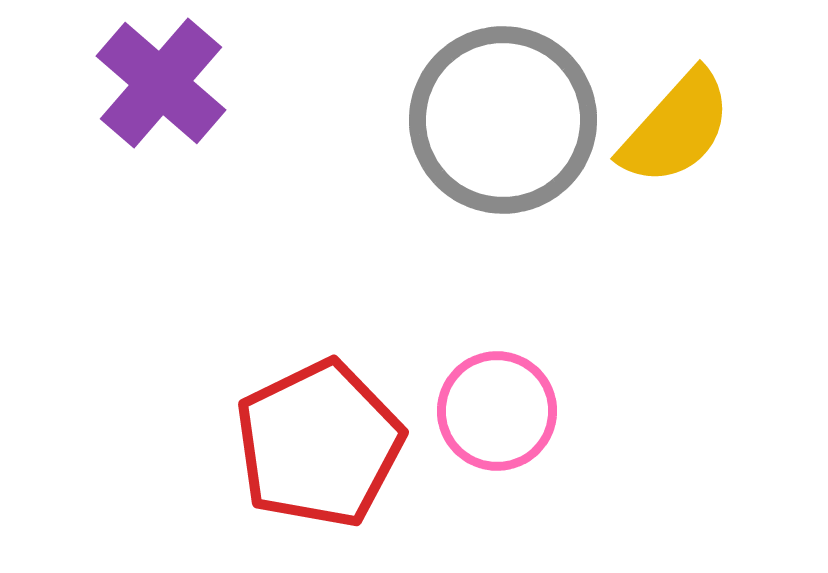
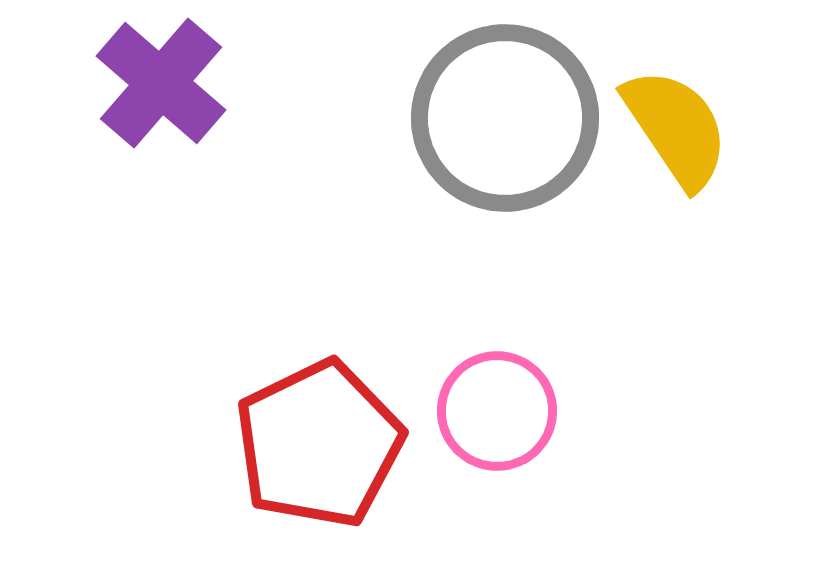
gray circle: moved 2 px right, 2 px up
yellow semicircle: rotated 76 degrees counterclockwise
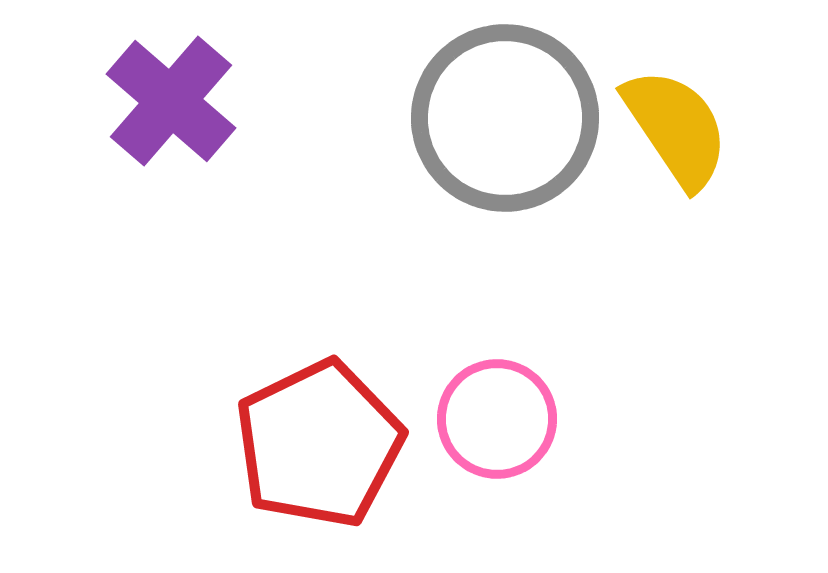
purple cross: moved 10 px right, 18 px down
pink circle: moved 8 px down
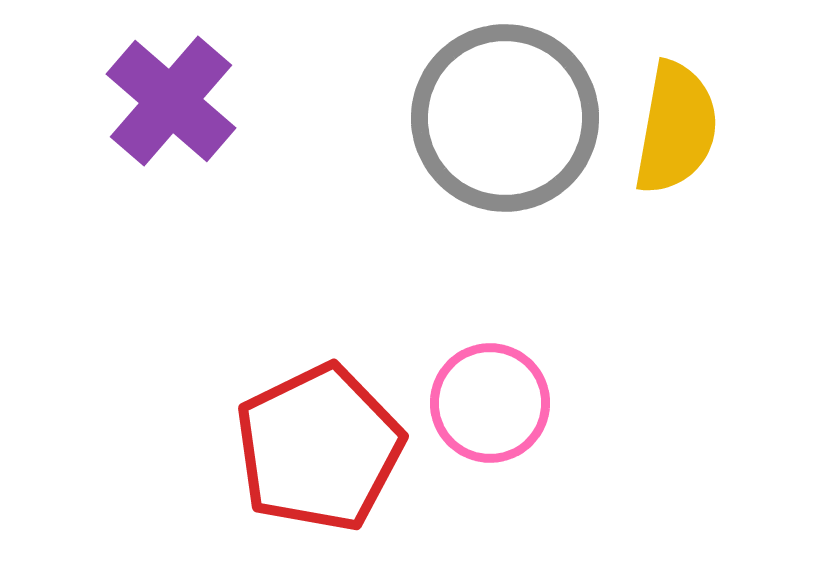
yellow semicircle: rotated 44 degrees clockwise
pink circle: moved 7 px left, 16 px up
red pentagon: moved 4 px down
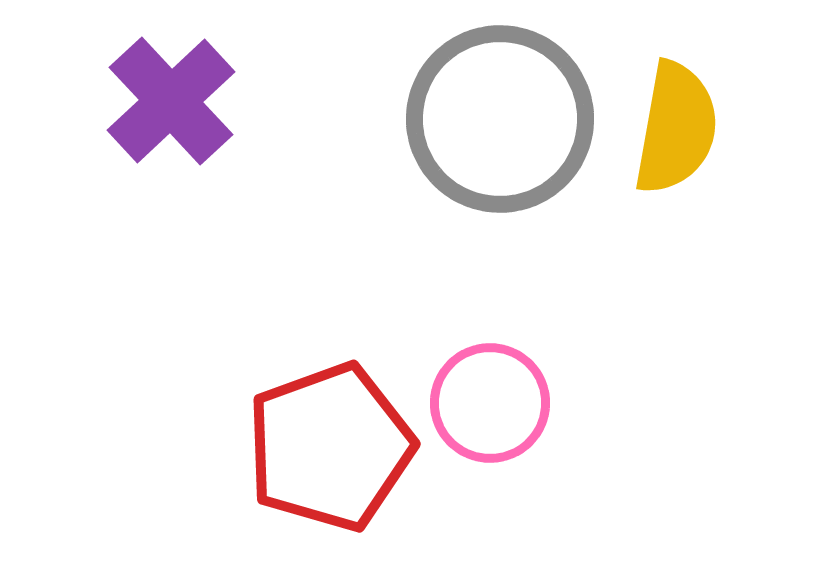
purple cross: rotated 6 degrees clockwise
gray circle: moved 5 px left, 1 px down
red pentagon: moved 11 px right, 1 px up; rotated 6 degrees clockwise
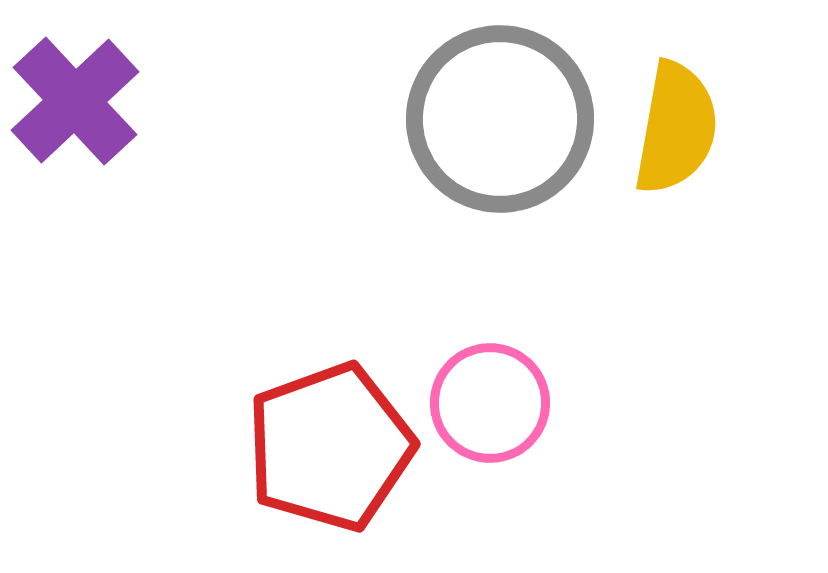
purple cross: moved 96 px left
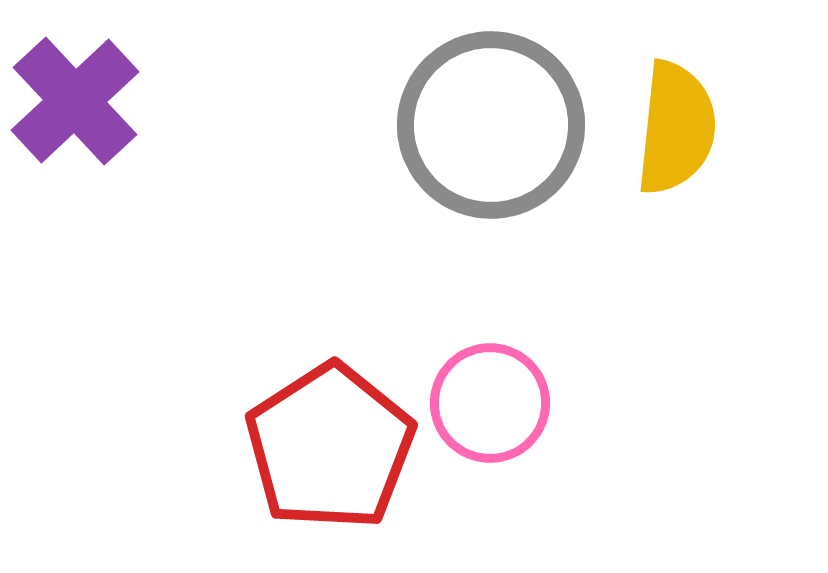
gray circle: moved 9 px left, 6 px down
yellow semicircle: rotated 4 degrees counterclockwise
red pentagon: rotated 13 degrees counterclockwise
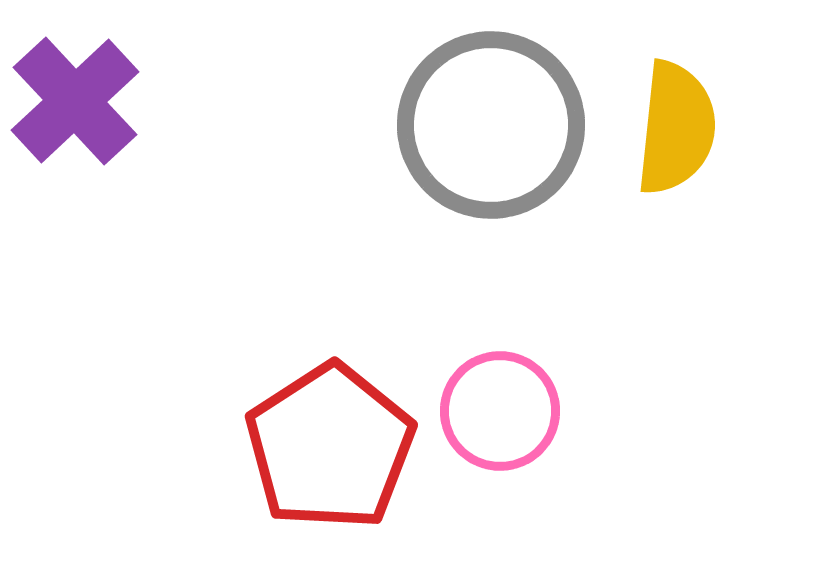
pink circle: moved 10 px right, 8 px down
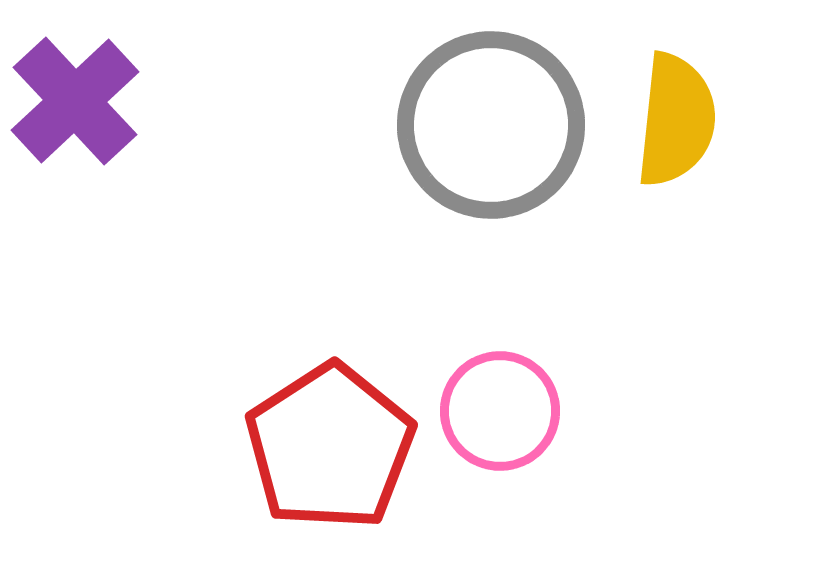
yellow semicircle: moved 8 px up
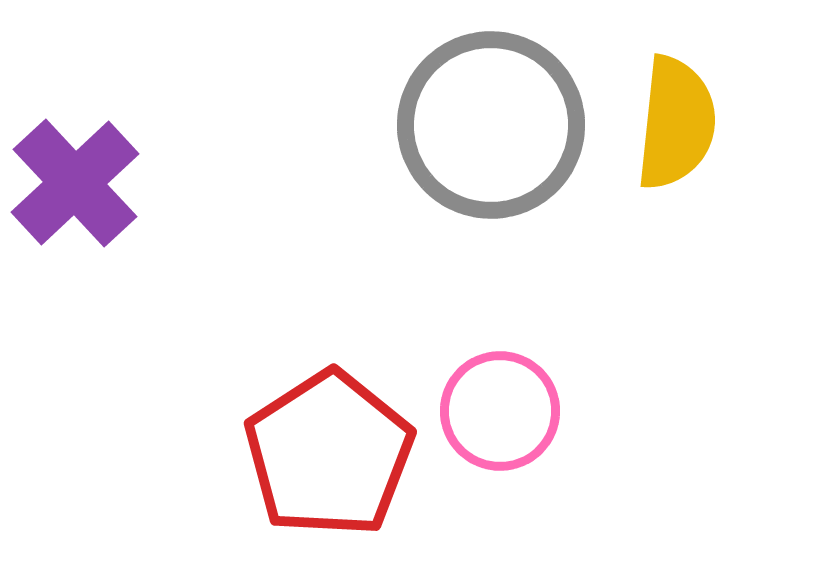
purple cross: moved 82 px down
yellow semicircle: moved 3 px down
red pentagon: moved 1 px left, 7 px down
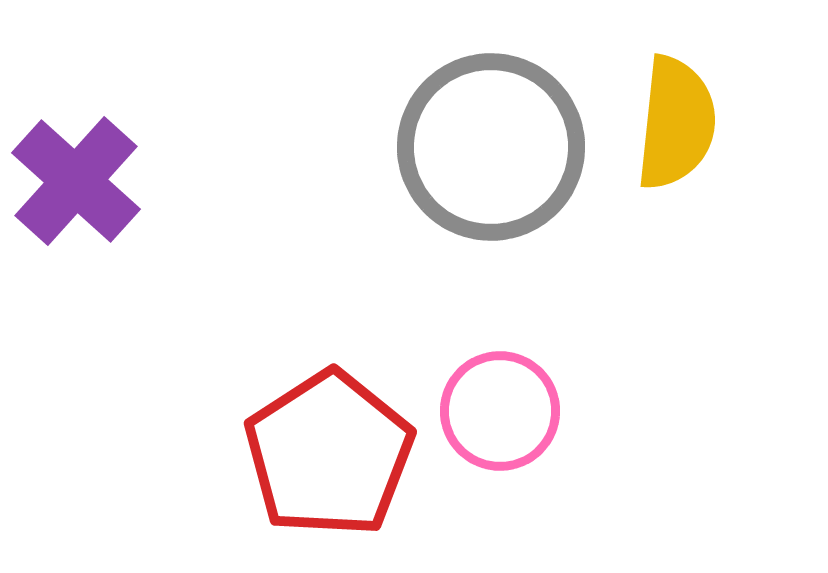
gray circle: moved 22 px down
purple cross: moved 1 px right, 2 px up; rotated 5 degrees counterclockwise
